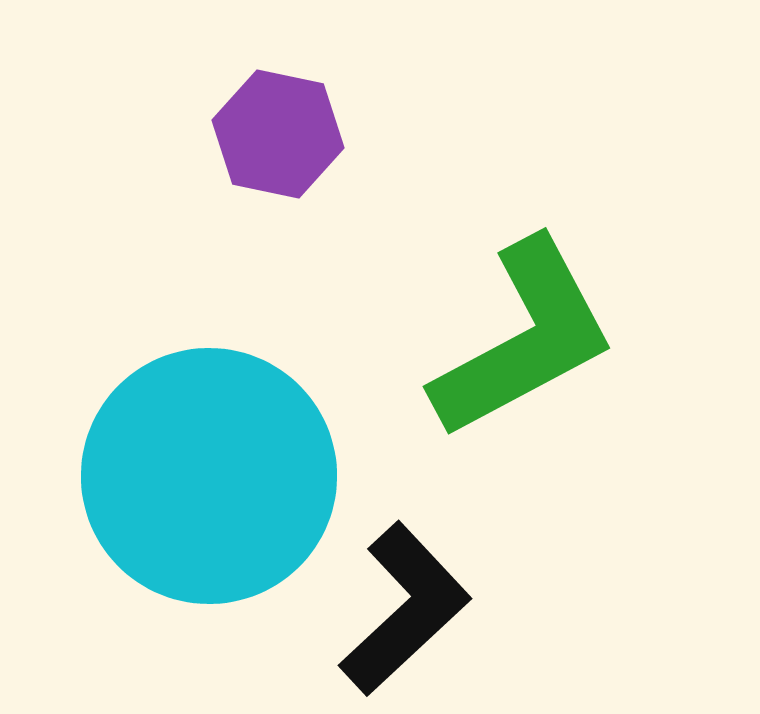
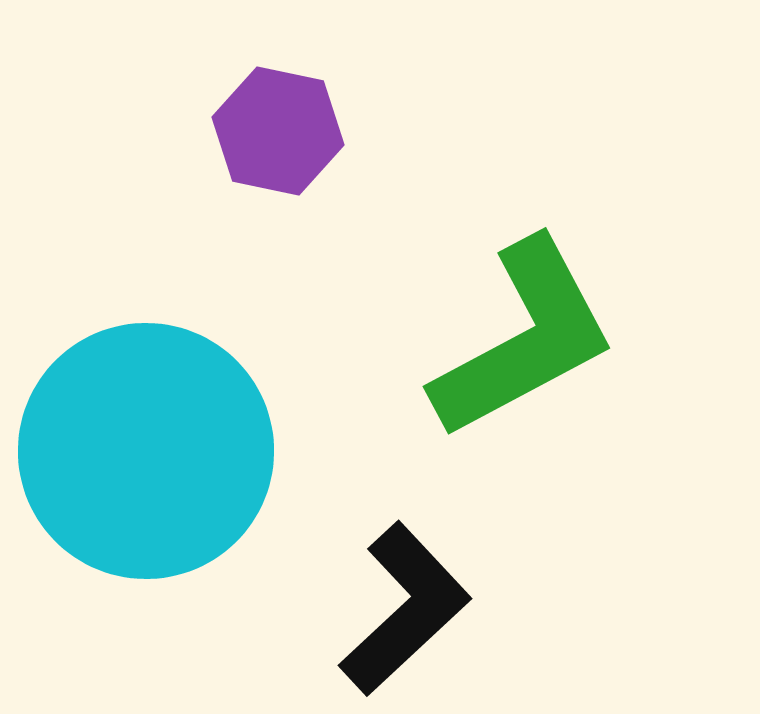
purple hexagon: moved 3 px up
cyan circle: moved 63 px left, 25 px up
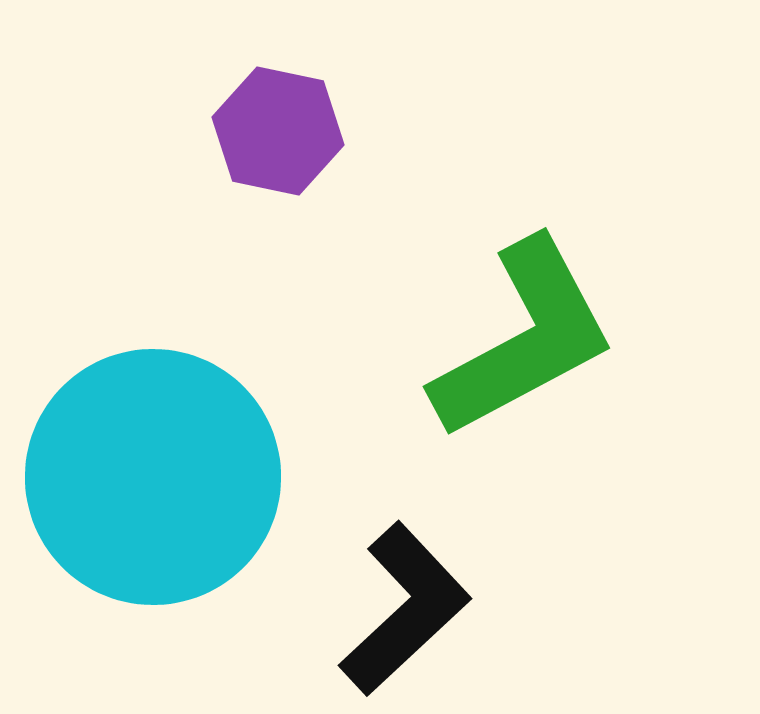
cyan circle: moved 7 px right, 26 px down
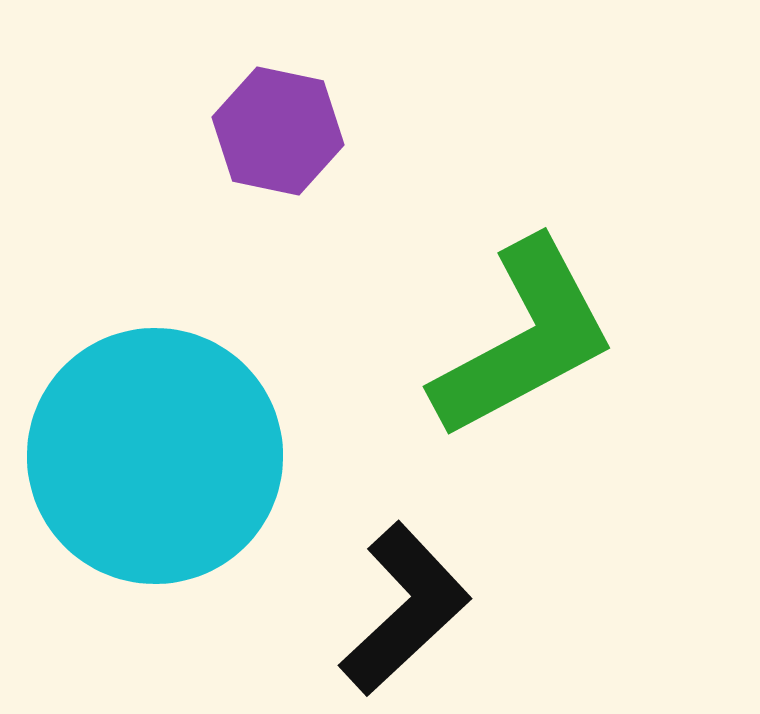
cyan circle: moved 2 px right, 21 px up
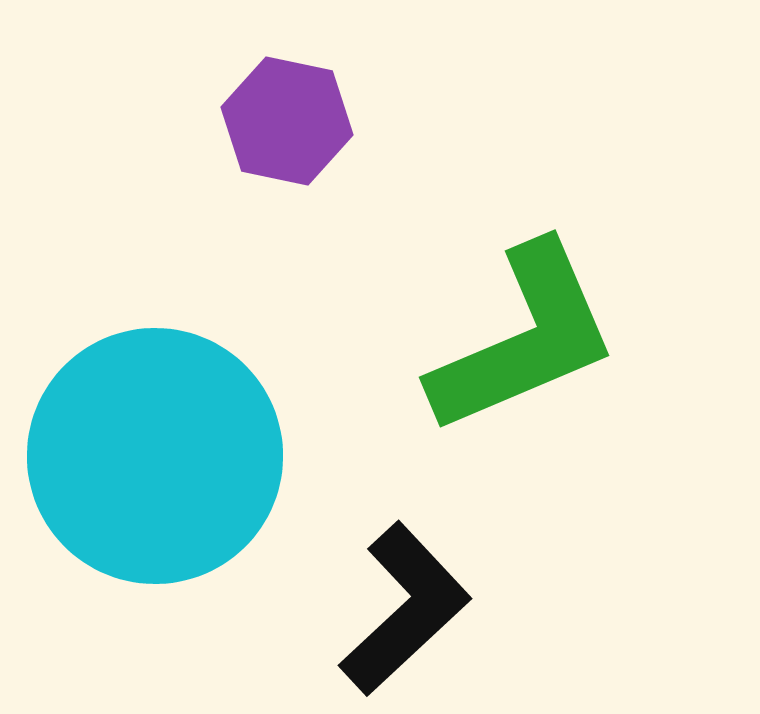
purple hexagon: moved 9 px right, 10 px up
green L-shape: rotated 5 degrees clockwise
